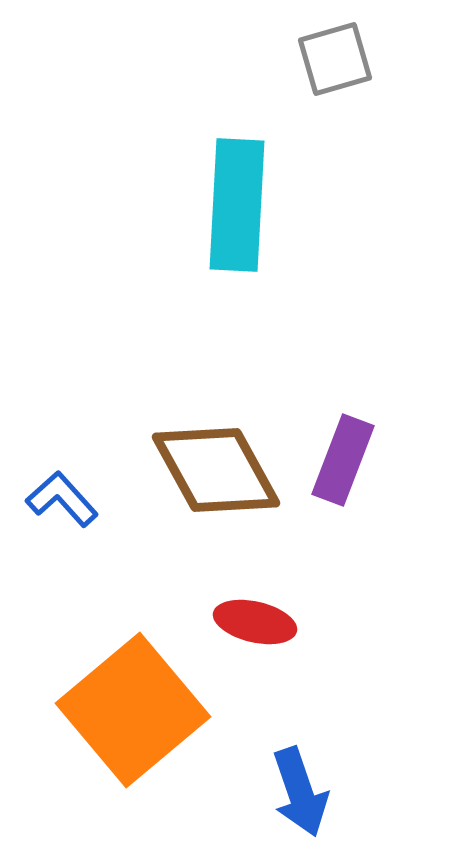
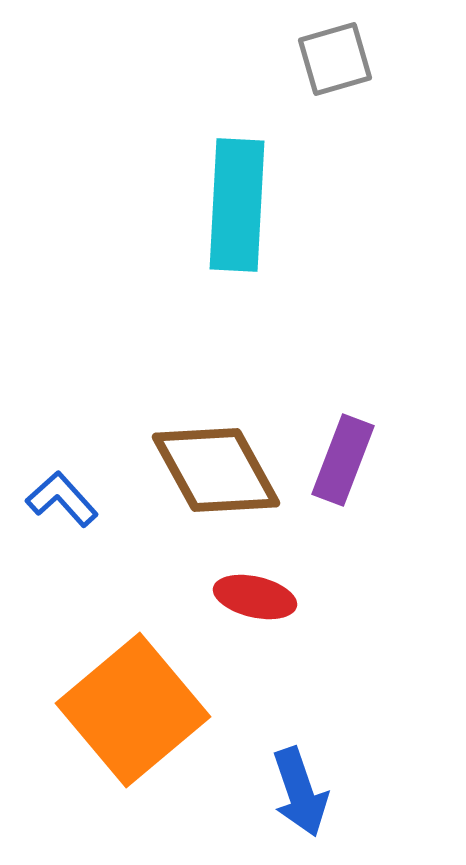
red ellipse: moved 25 px up
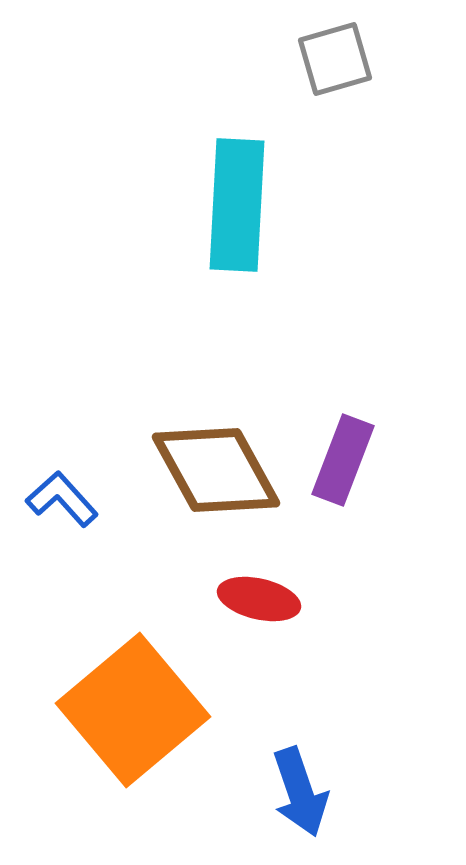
red ellipse: moved 4 px right, 2 px down
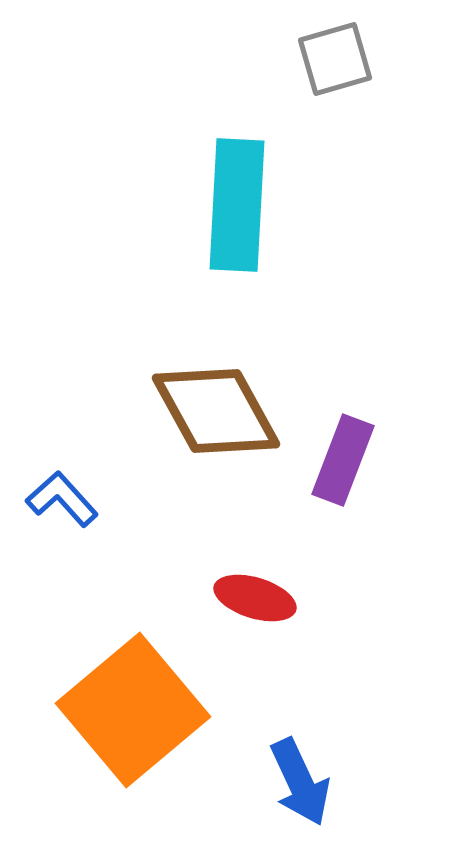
brown diamond: moved 59 px up
red ellipse: moved 4 px left, 1 px up; rotated 4 degrees clockwise
blue arrow: moved 10 px up; rotated 6 degrees counterclockwise
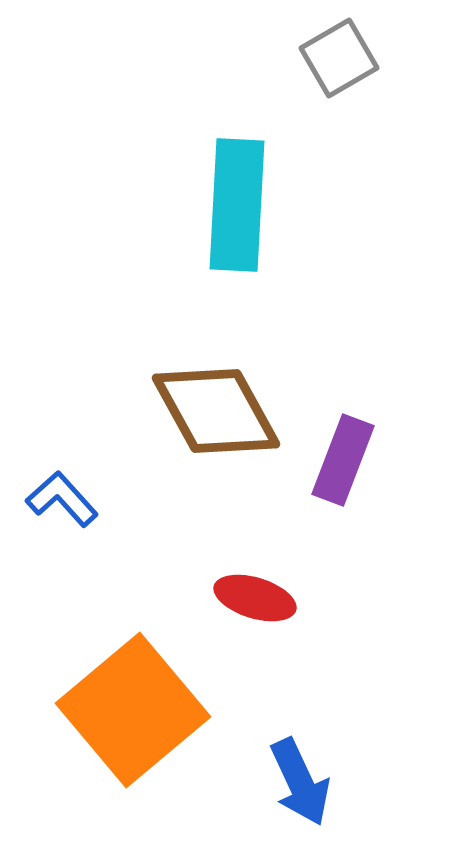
gray square: moved 4 px right, 1 px up; rotated 14 degrees counterclockwise
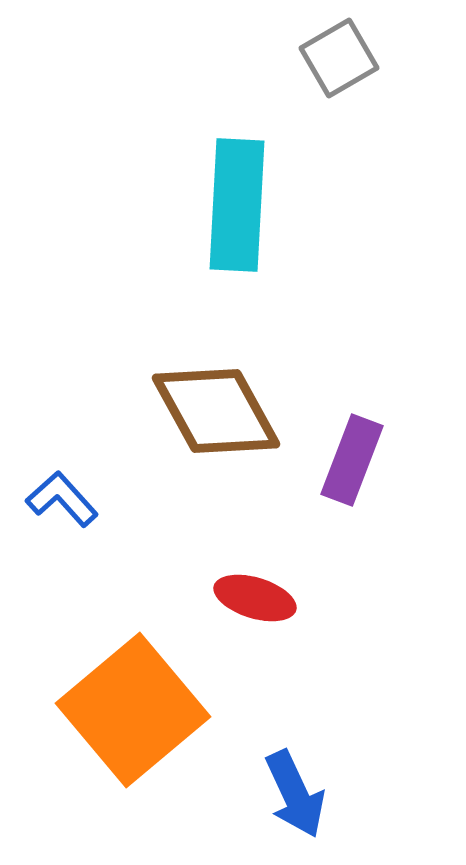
purple rectangle: moved 9 px right
blue arrow: moved 5 px left, 12 px down
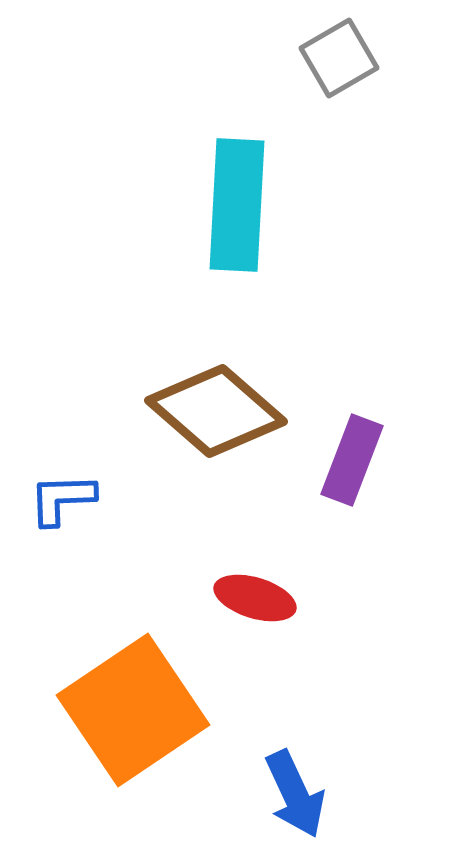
brown diamond: rotated 20 degrees counterclockwise
blue L-shape: rotated 50 degrees counterclockwise
orange square: rotated 6 degrees clockwise
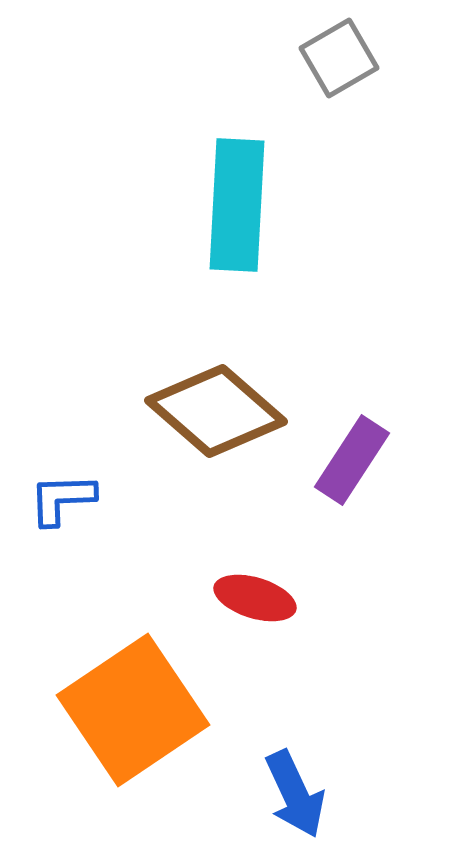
purple rectangle: rotated 12 degrees clockwise
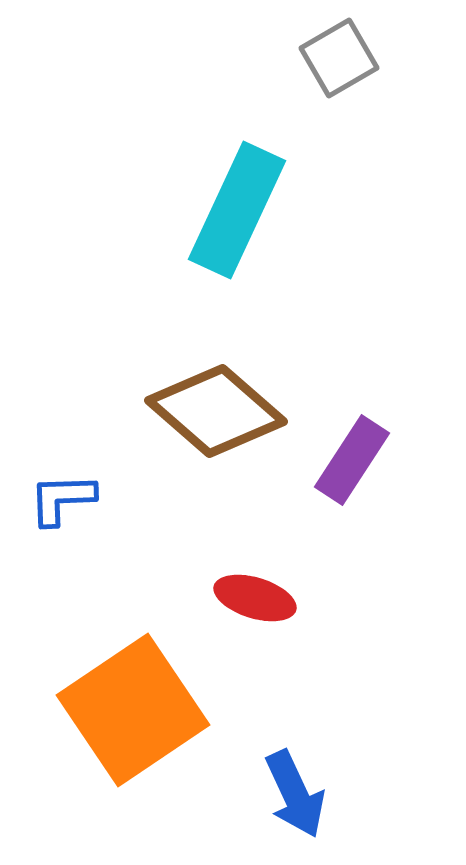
cyan rectangle: moved 5 px down; rotated 22 degrees clockwise
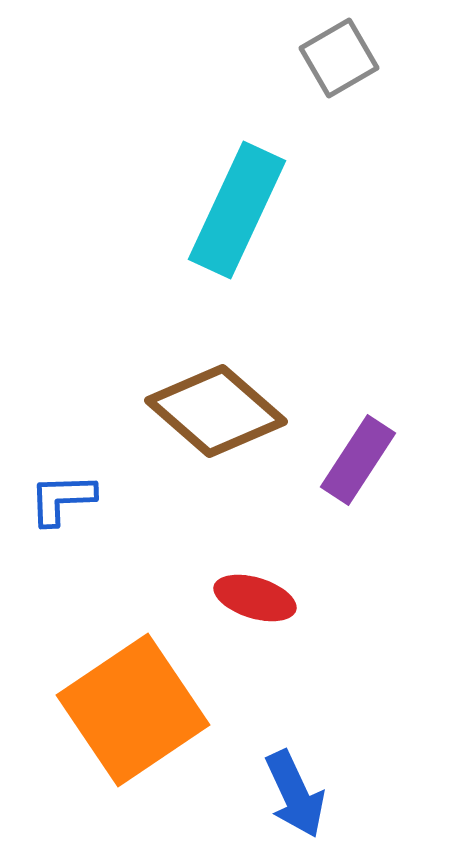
purple rectangle: moved 6 px right
